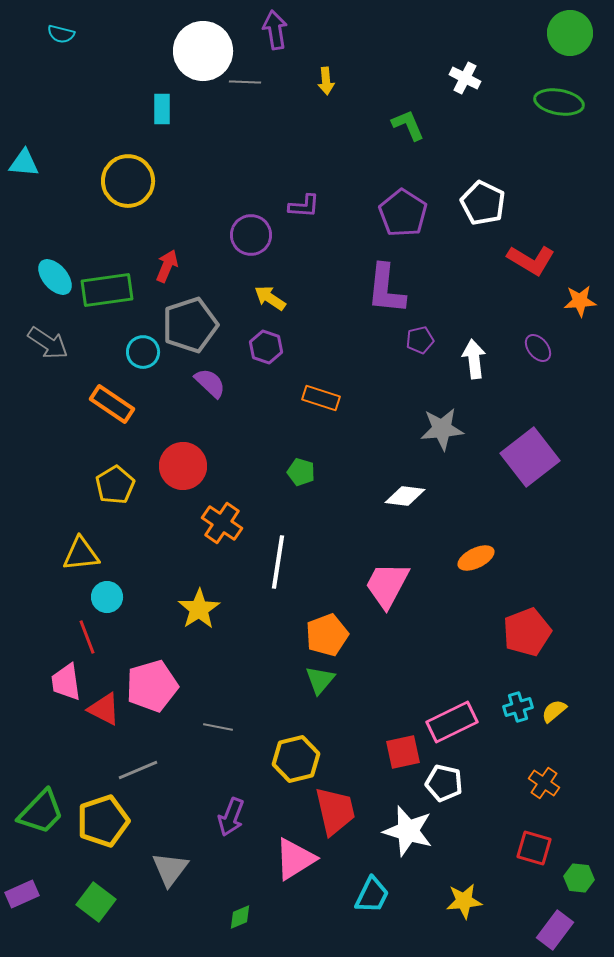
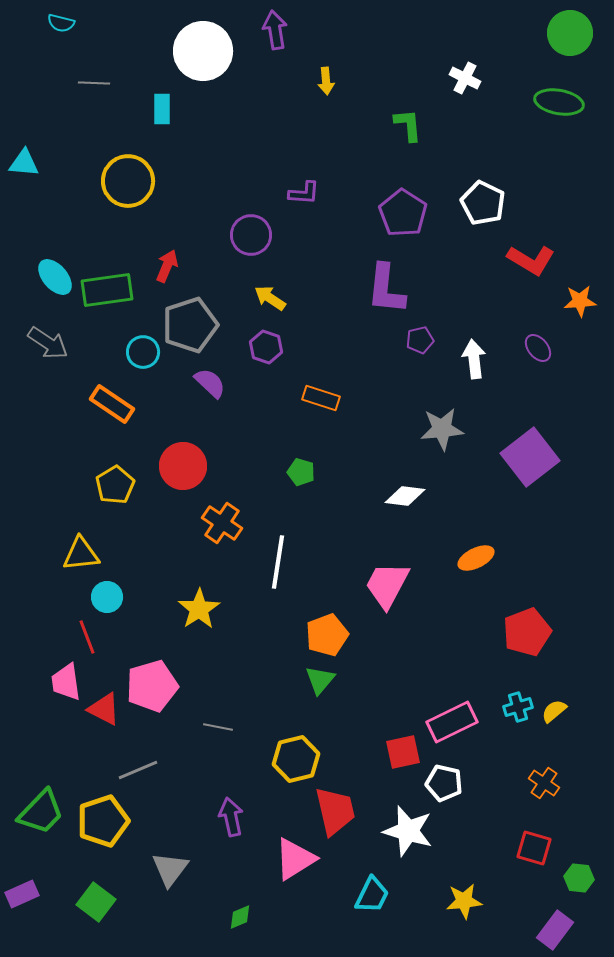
cyan semicircle at (61, 34): moved 11 px up
gray line at (245, 82): moved 151 px left, 1 px down
green L-shape at (408, 125): rotated 18 degrees clockwise
purple L-shape at (304, 206): moved 13 px up
purple arrow at (231, 817): rotated 147 degrees clockwise
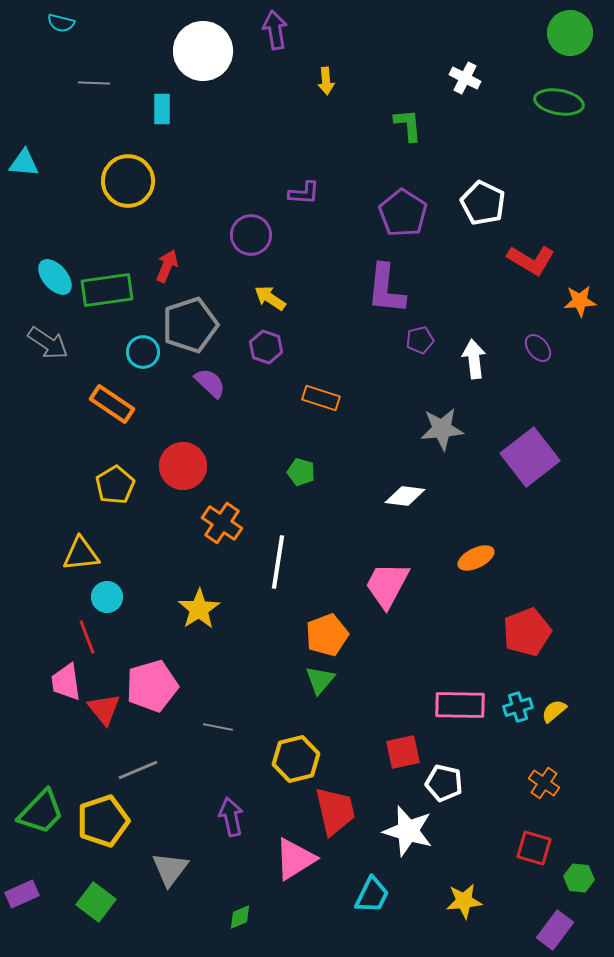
red triangle at (104, 709): rotated 24 degrees clockwise
pink rectangle at (452, 722): moved 8 px right, 17 px up; rotated 27 degrees clockwise
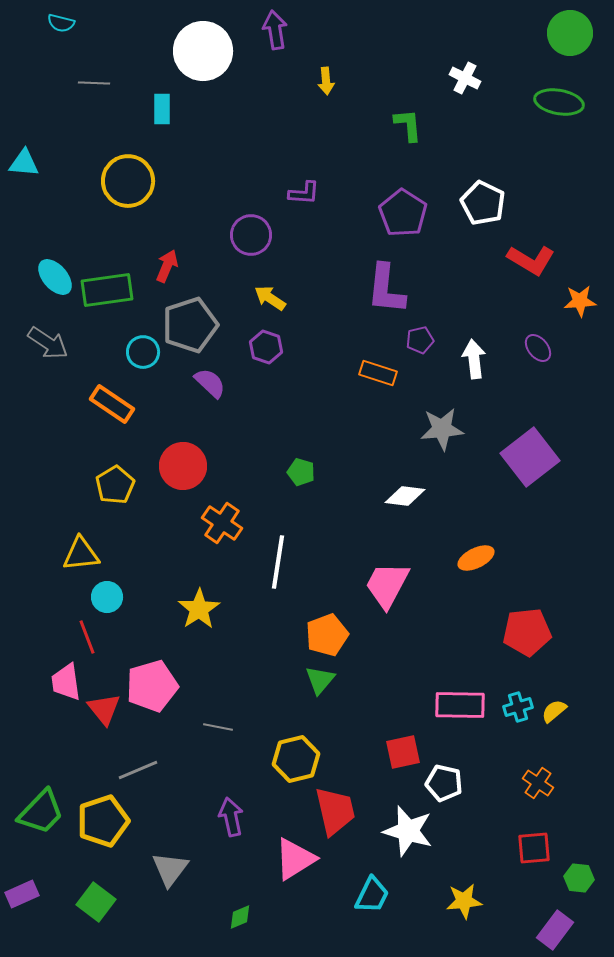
orange rectangle at (321, 398): moved 57 px right, 25 px up
red pentagon at (527, 632): rotated 15 degrees clockwise
orange cross at (544, 783): moved 6 px left
red square at (534, 848): rotated 21 degrees counterclockwise
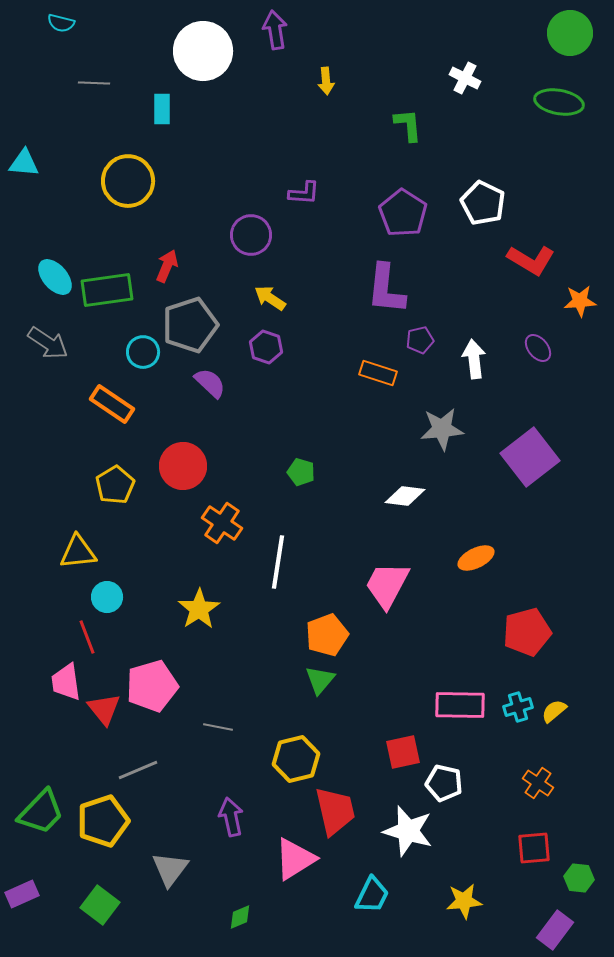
yellow triangle at (81, 554): moved 3 px left, 2 px up
red pentagon at (527, 632): rotated 9 degrees counterclockwise
green square at (96, 902): moved 4 px right, 3 px down
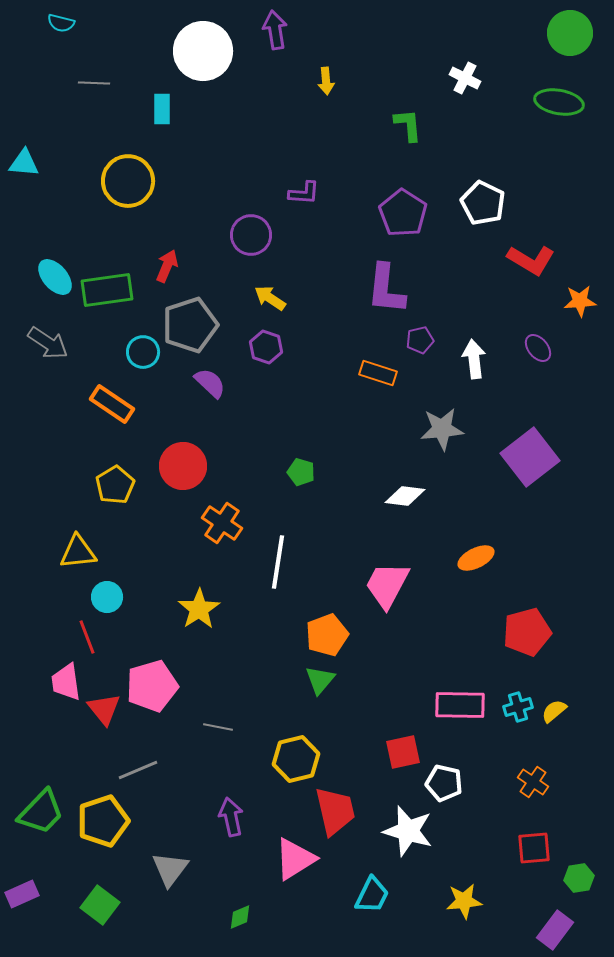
orange cross at (538, 783): moved 5 px left, 1 px up
green hexagon at (579, 878): rotated 16 degrees counterclockwise
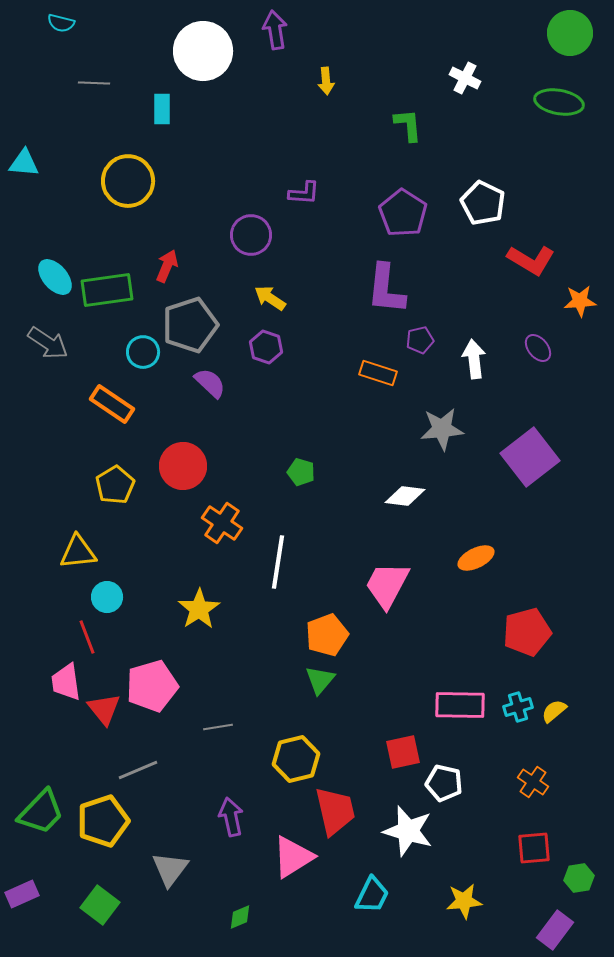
gray line at (218, 727): rotated 20 degrees counterclockwise
pink triangle at (295, 859): moved 2 px left, 2 px up
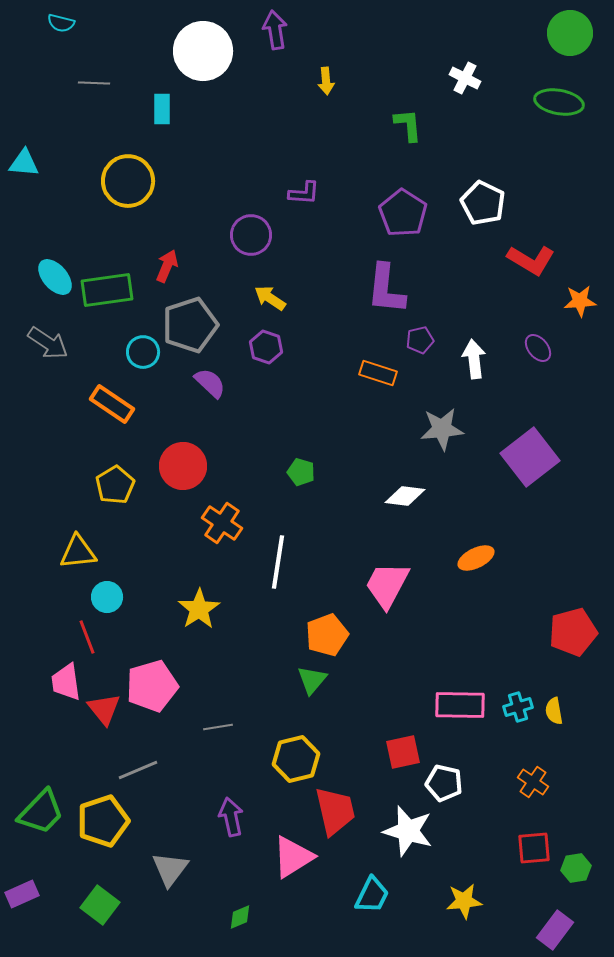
red pentagon at (527, 632): moved 46 px right
green triangle at (320, 680): moved 8 px left
yellow semicircle at (554, 711): rotated 60 degrees counterclockwise
green hexagon at (579, 878): moved 3 px left, 10 px up
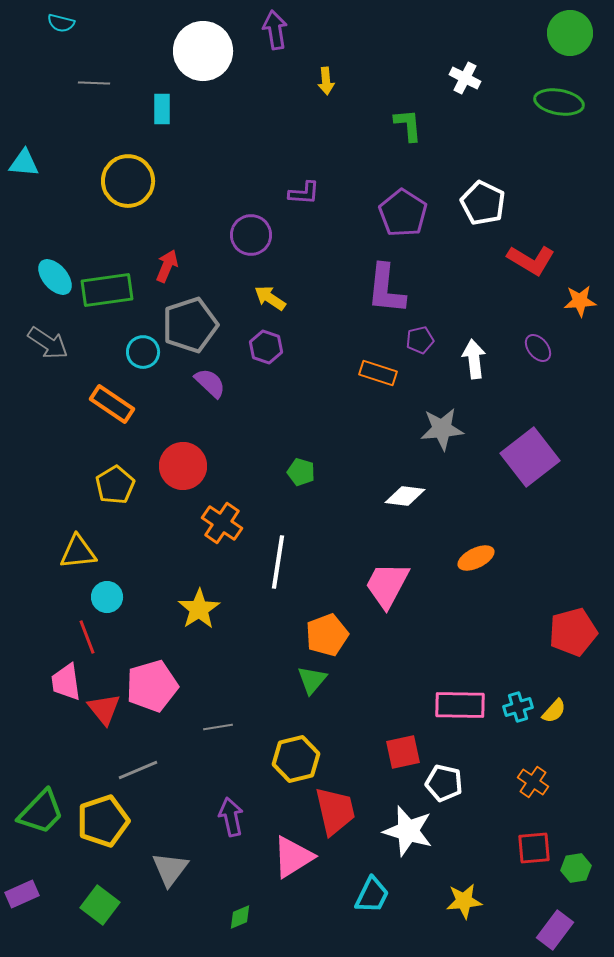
yellow semicircle at (554, 711): rotated 128 degrees counterclockwise
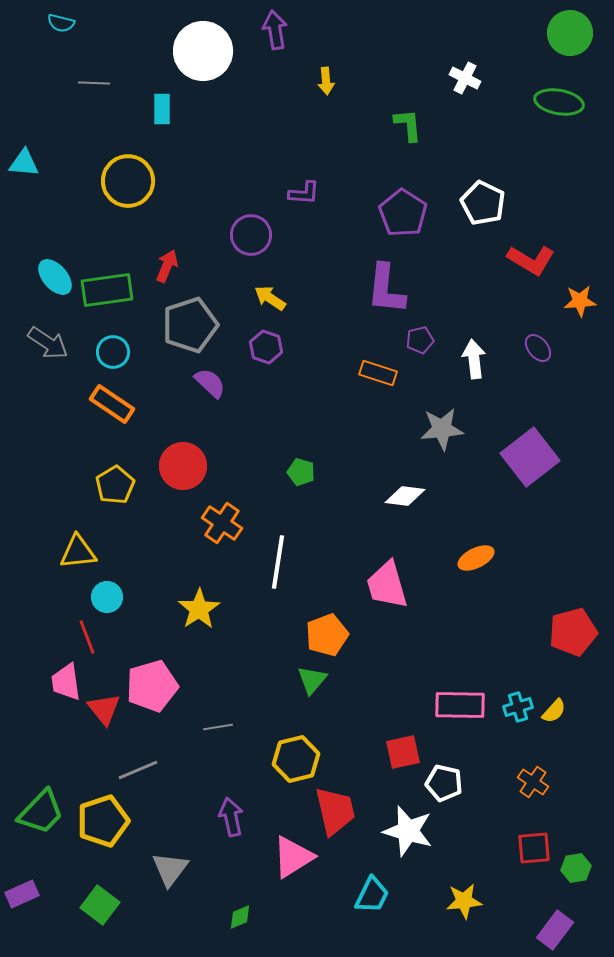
cyan circle at (143, 352): moved 30 px left
pink trapezoid at (387, 585): rotated 44 degrees counterclockwise
